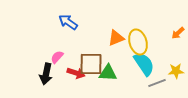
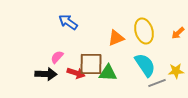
yellow ellipse: moved 6 px right, 11 px up
cyan semicircle: moved 1 px right, 1 px down
black arrow: rotated 100 degrees counterclockwise
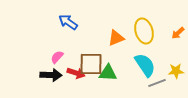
black arrow: moved 5 px right, 1 px down
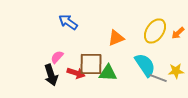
yellow ellipse: moved 11 px right; rotated 50 degrees clockwise
black arrow: rotated 70 degrees clockwise
gray line: moved 1 px right, 5 px up; rotated 42 degrees clockwise
